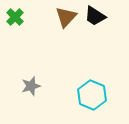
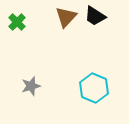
green cross: moved 2 px right, 5 px down
cyan hexagon: moved 2 px right, 7 px up
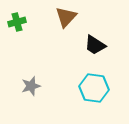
black trapezoid: moved 29 px down
green cross: rotated 30 degrees clockwise
cyan hexagon: rotated 16 degrees counterclockwise
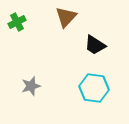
green cross: rotated 12 degrees counterclockwise
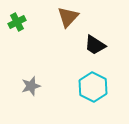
brown triangle: moved 2 px right
cyan hexagon: moved 1 px left, 1 px up; rotated 20 degrees clockwise
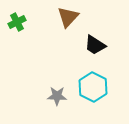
gray star: moved 26 px right, 10 px down; rotated 18 degrees clockwise
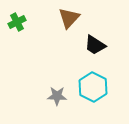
brown triangle: moved 1 px right, 1 px down
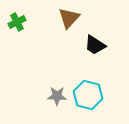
cyan hexagon: moved 5 px left, 8 px down; rotated 12 degrees counterclockwise
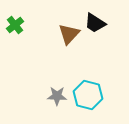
brown triangle: moved 16 px down
green cross: moved 2 px left, 3 px down; rotated 12 degrees counterclockwise
black trapezoid: moved 22 px up
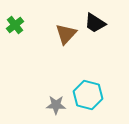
brown triangle: moved 3 px left
gray star: moved 1 px left, 9 px down
